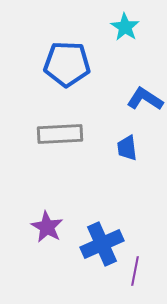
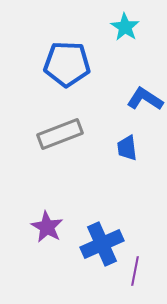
gray rectangle: rotated 18 degrees counterclockwise
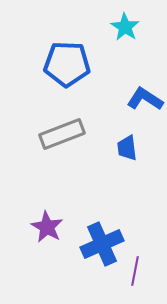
gray rectangle: moved 2 px right
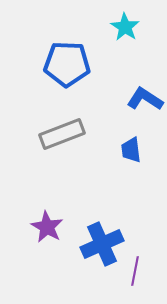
blue trapezoid: moved 4 px right, 2 px down
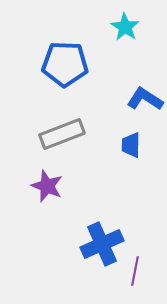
blue pentagon: moved 2 px left
blue trapezoid: moved 5 px up; rotated 8 degrees clockwise
purple star: moved 41 px up; rotated 8 degrees counterclockwise
